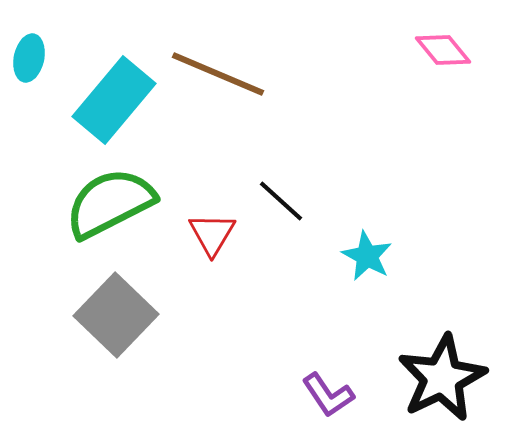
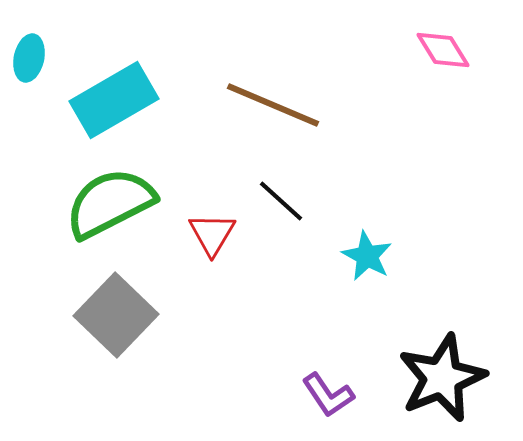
pink diamond: rotated 8 degrees clockwise
brown line: moved 55 px right, 31 px down
cyan rectangle: rotated 20 degrees clockwise
black star: rotated 4 degrees clockwise
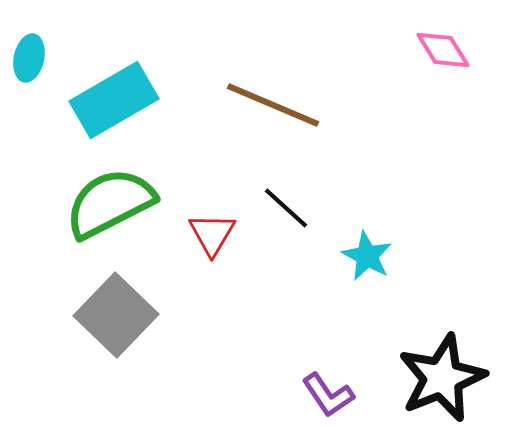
black line: moved 5 px right, 7 px down
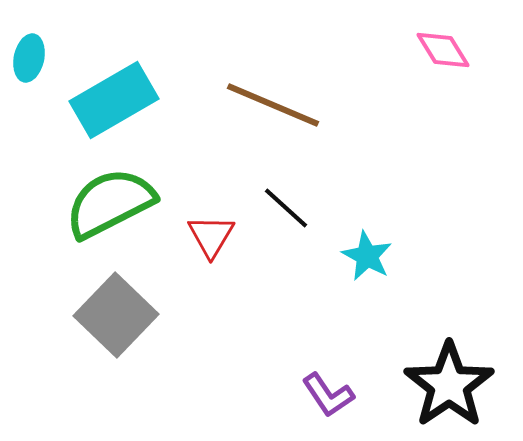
red triangle: moved 1 px left, 2 px down
black star: moved 7 px right, 7 px down; rotated 12 degrees counterclockwise
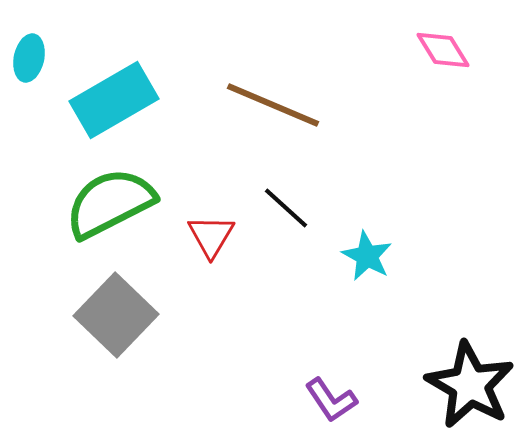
black star: moved 21 px right; rotated 8 degrees counterclockwise
purple L-shape: moved 3 px right, 5 px down
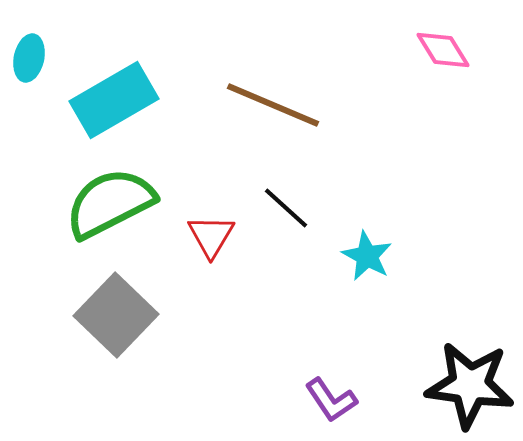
black star: rotated 22 degrees counterclockwise
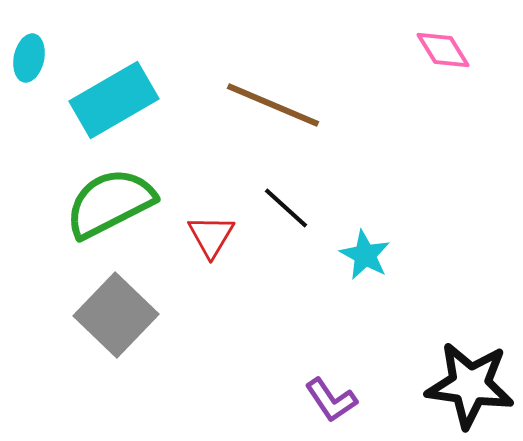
cyan star: moved 2 px left, 1 px up
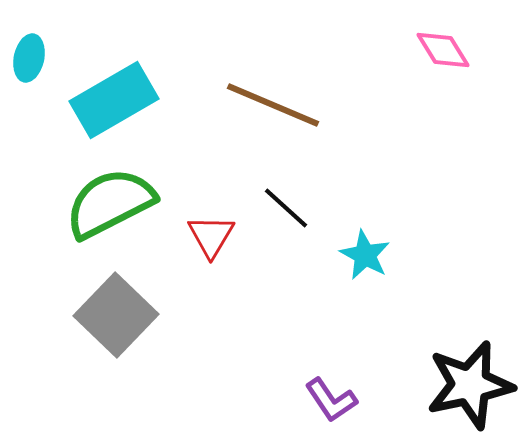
black star: rotated 20 degrees counterclockwise
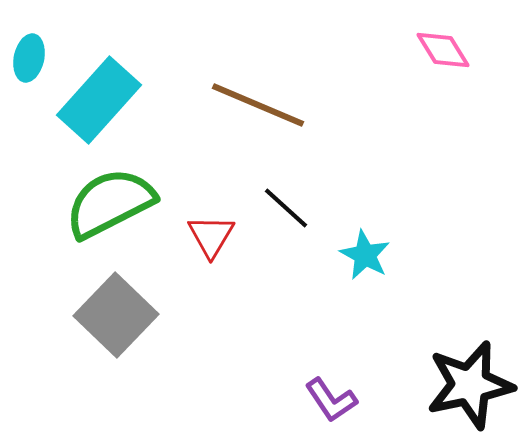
cyan rectangle: moved 15 px left; rotated 18 degrees counterclockwise
brown line: moved 15 px left
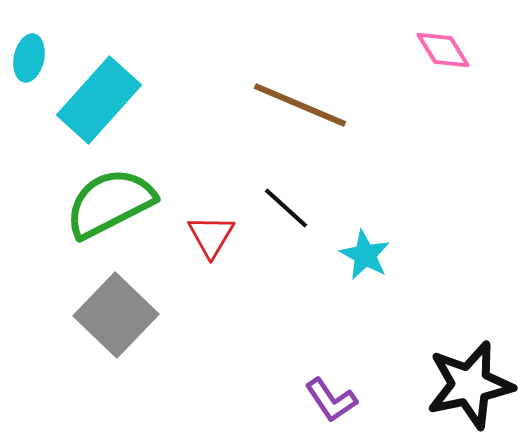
brown line: moved 42 px right
